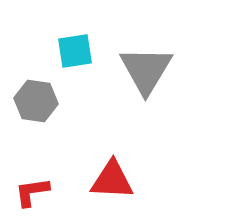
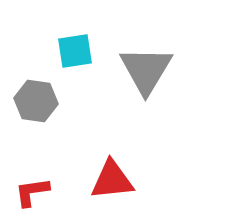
red triangle: rotated 9 degrees counterclockwise
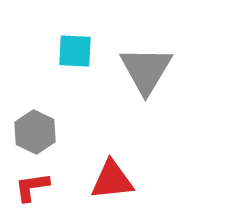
cyan square: rotated 12 degrees clockwise
gray hexagon: moved 1 px left, 31 px down; rotated 18 degrees clockwise
red L-shape: moved 5 px up
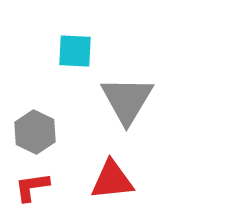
gray triangle: moved 19 px left, 30 px down
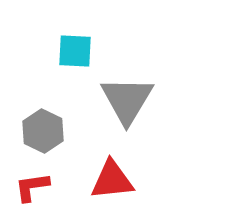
gray hexagon: moved 8 px right, 1 px up
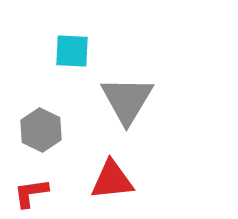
cyan square: moved 3 px left
gray hexagon: moved 2 px left, 1 px up
red L-shape: moved 1 px left, 6 px down
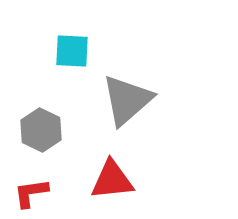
gray triangle: rotated 18 degrees clockwise
